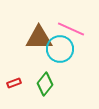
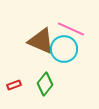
brown triangle: moved 2 px right, 3 px down; rotated 24 degrees clockwise
cyan circle: moved 4 px right
red rectangle: moved 2 px down
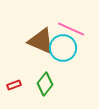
cyan circle: moved 1 px left, 1 px up
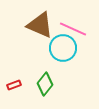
pink line: moved 2 px right
brown triangle: moved 1 px left, 16 px up
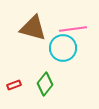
brown triangle: moved 7 px left, 3 px down; rotated 8 degrees counterclockwise
pink line: rotated 32 degrees counterclockwise
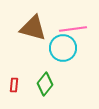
red rectangle: rotated 64 degrees counterclockwise
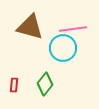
brown triangle: moved 3 px left, 1 px up
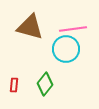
cyan circle: moved 3 px right, 1 px down
